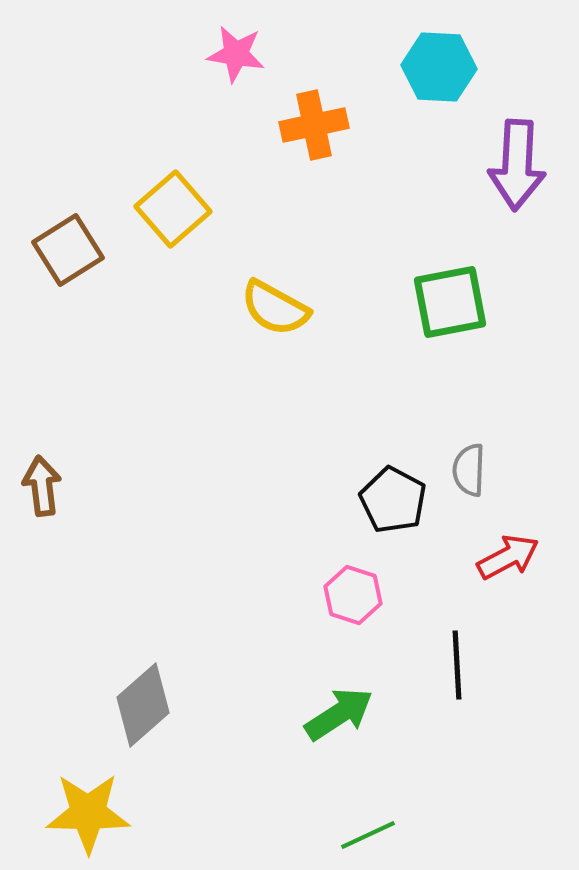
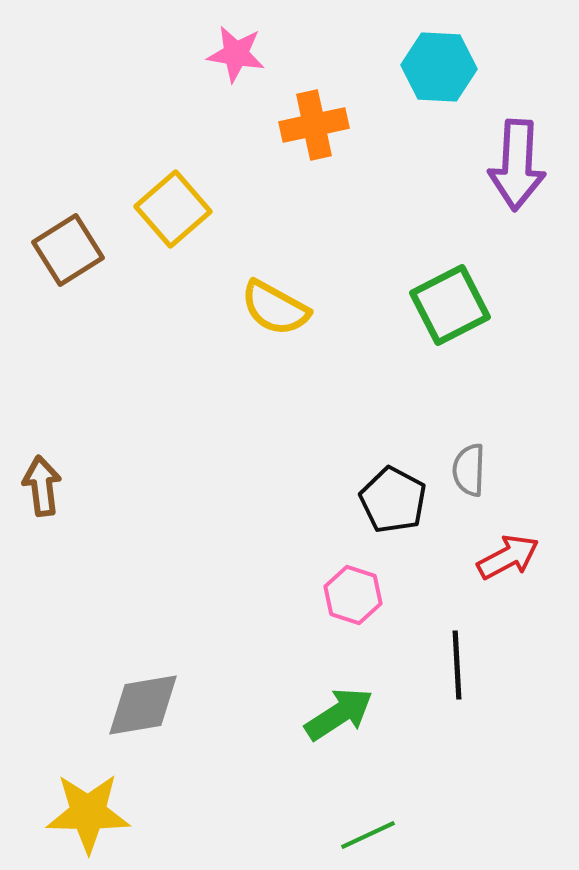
green square: moved 3 px down; rotated 16 degrees counterclockwise
gray diamond: rotated 32 degrees clockwise
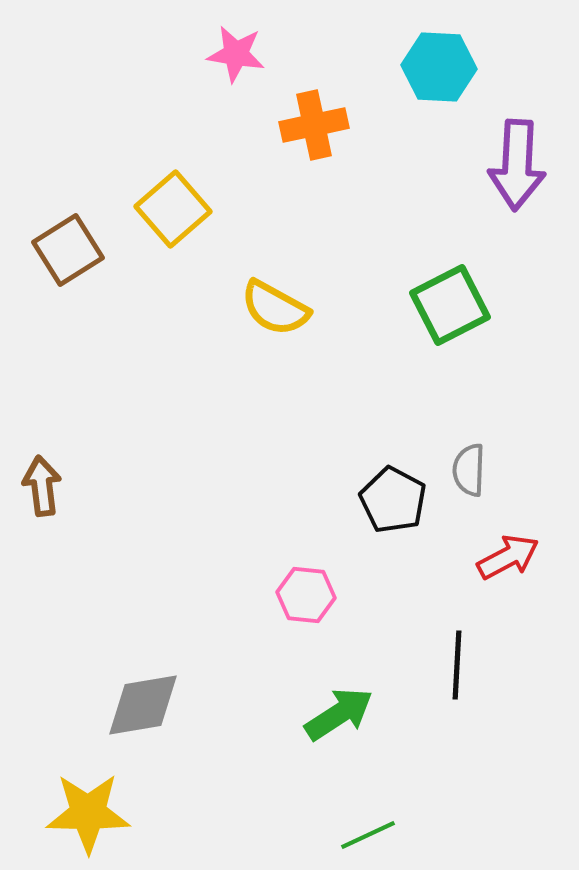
pink hexagon: moved 47 px left; rotated 12 degrees counterclockwise
black line: rotated 6 degrees clockwise
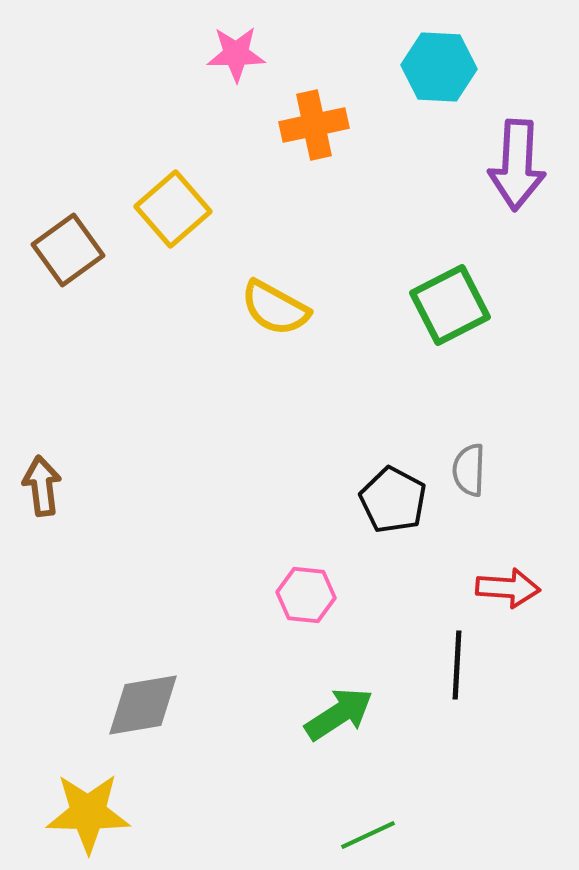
pink star: rotated 10 degrees counterclockwise
brown square: rotated 4 degrees counterclockwise
red arrow: moved 31 px down; rotated 32 degrees clockwise
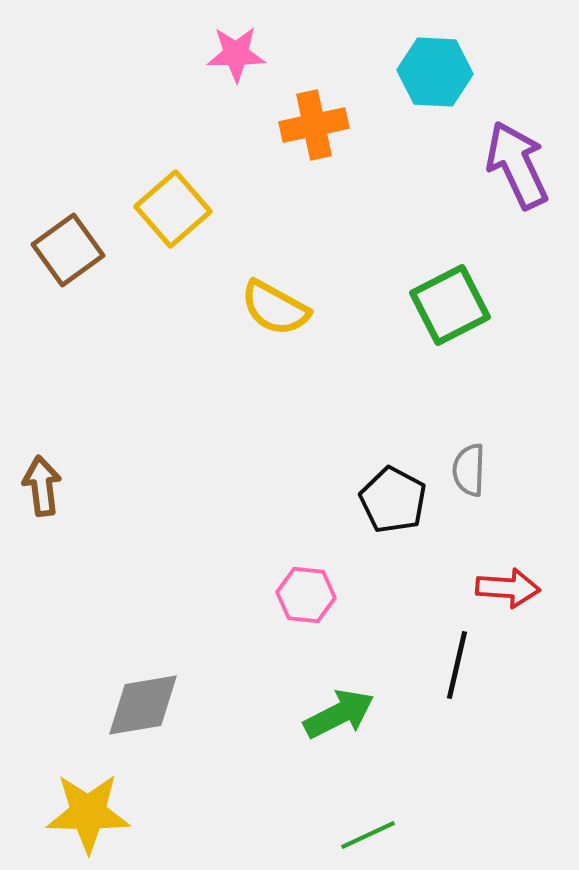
cyan hexagon: moved 4 px left, 5 px down
purple arrow: rotated 152 degrees clockwise
black line: rotated 10 degrees clockwise
green arrow: rotated 6 degrees clockwise
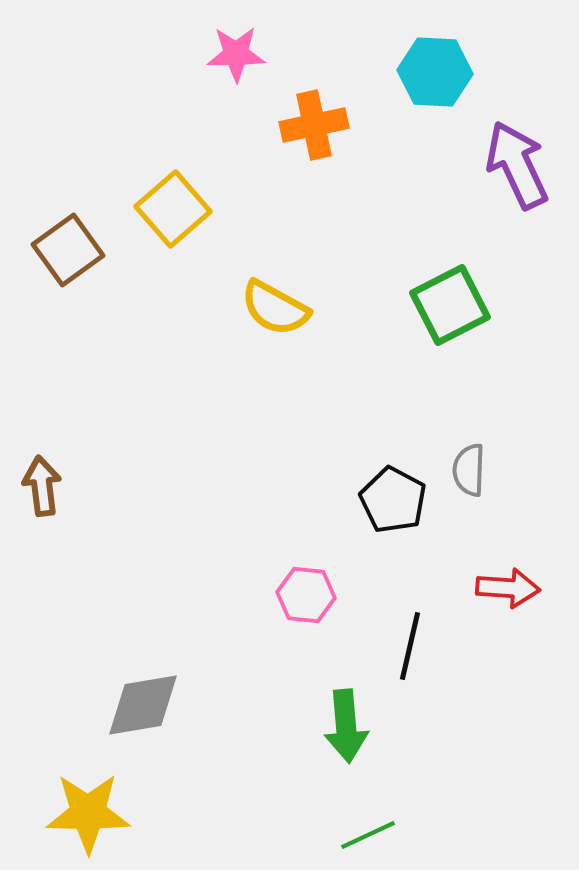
black line: moved 47 px left, 19 px up
green arrow: moved 7 px right, 12 px down; rotated 112 degrees clockwise
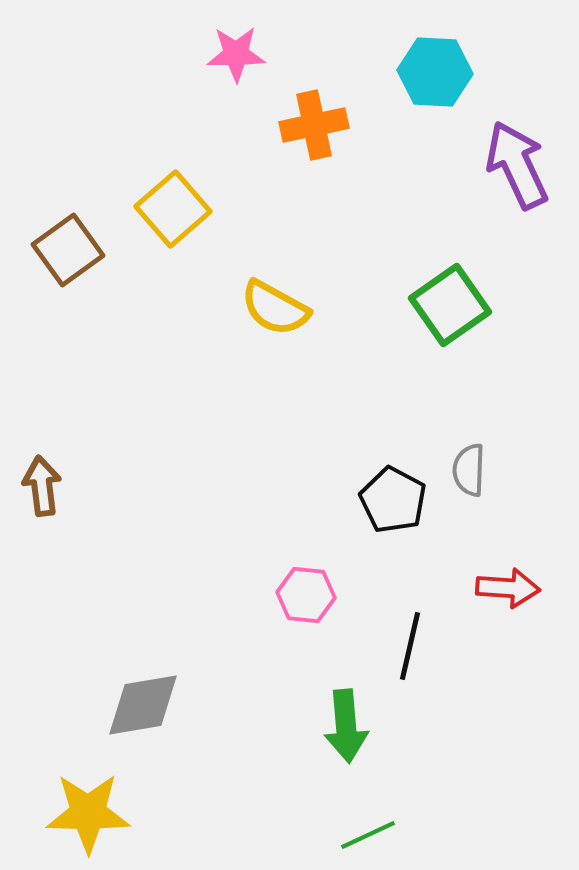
green square: rotated 8 degrees counterclockwise
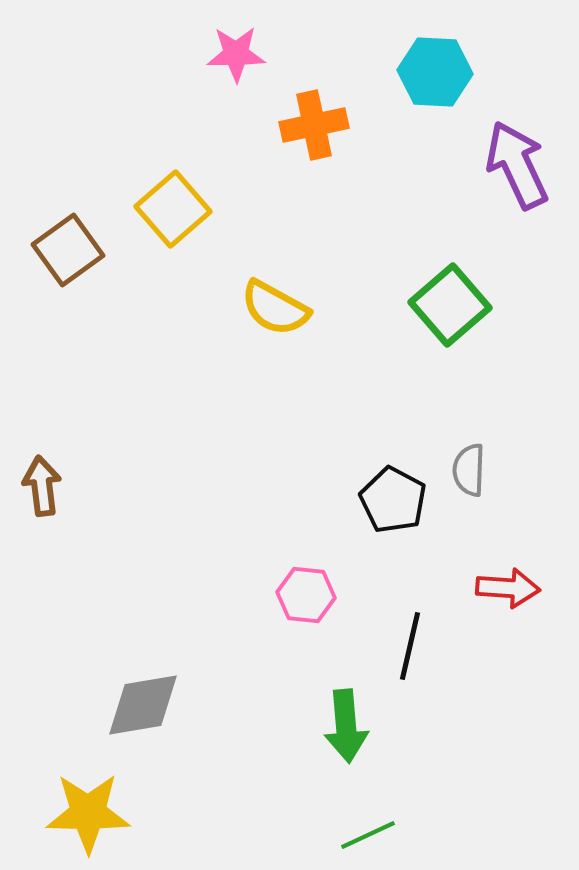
green square: rotated 6 degrees counterclockwise
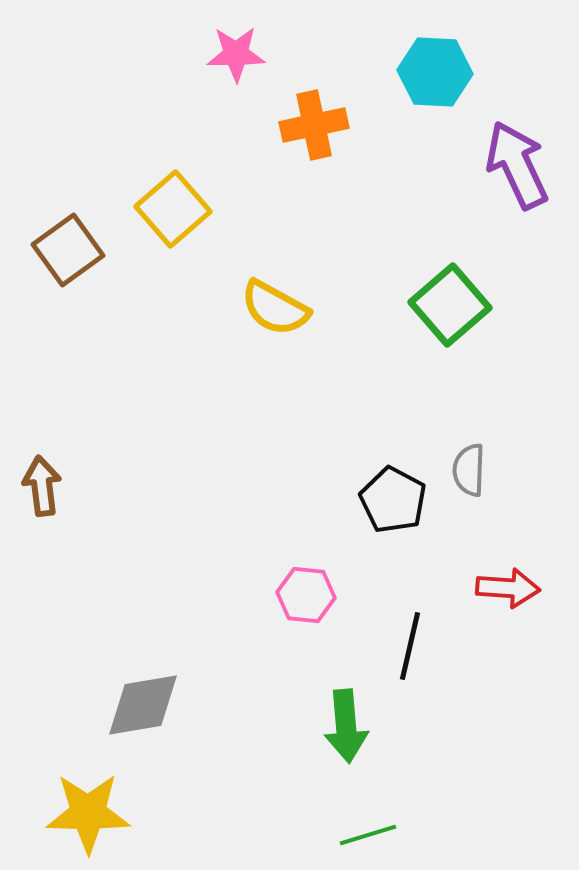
green line: rotated 8 degrees clockwise
